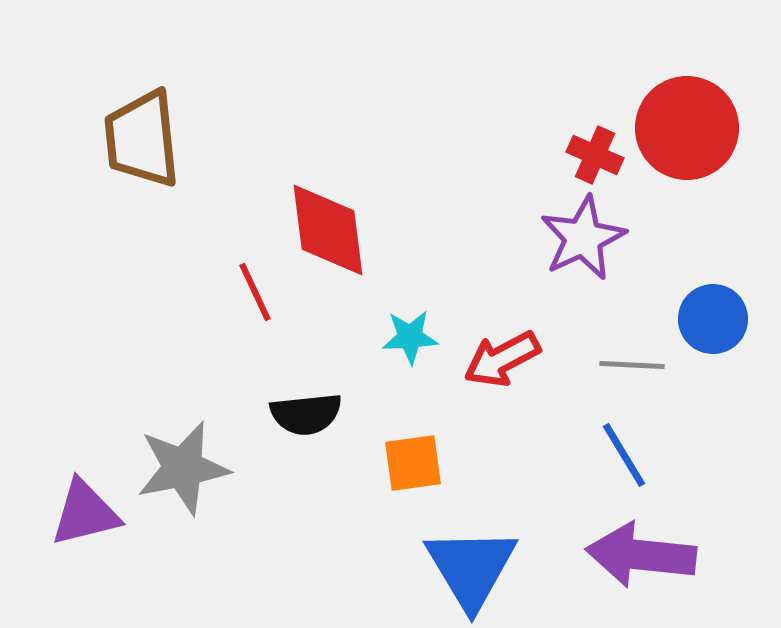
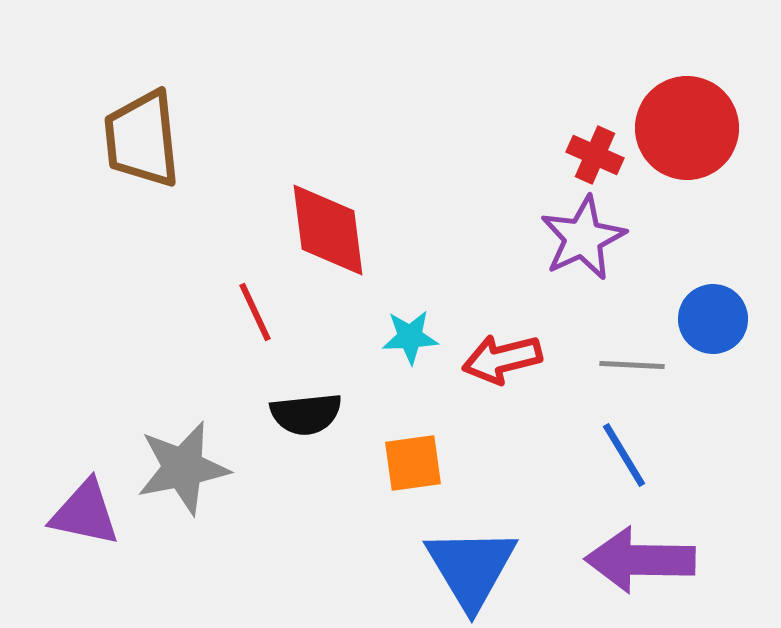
red line: moved 20 px down
red arrow: rotated 14 degrees clockwise
purple triangle: rotated 26 degrees clockwise
purple arrow: moved 1 px left, 5 px down; rotated 5 degrees counterclockwise
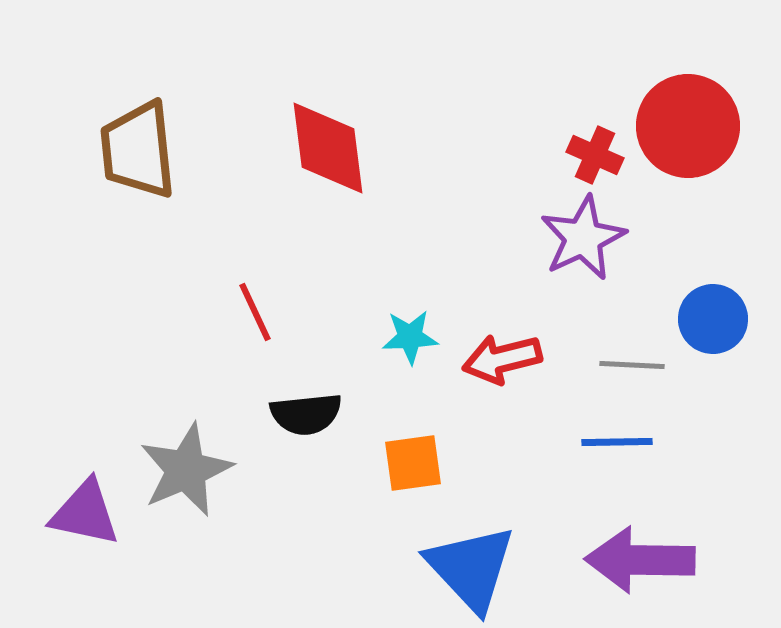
red circle: moved 1 px right, 2 px up
brown trapezoid: moved 4 px left, 11 px down
red diamond: moved 82 px up
blue line: moved 7 px left, 13 px up; rotated 60 degrees counterclockwise
gray star: moved 3 px right, 2 px down; rotated 12 degrees counterclockwise
blue triangle: rotated 12 degrees counterclockwise
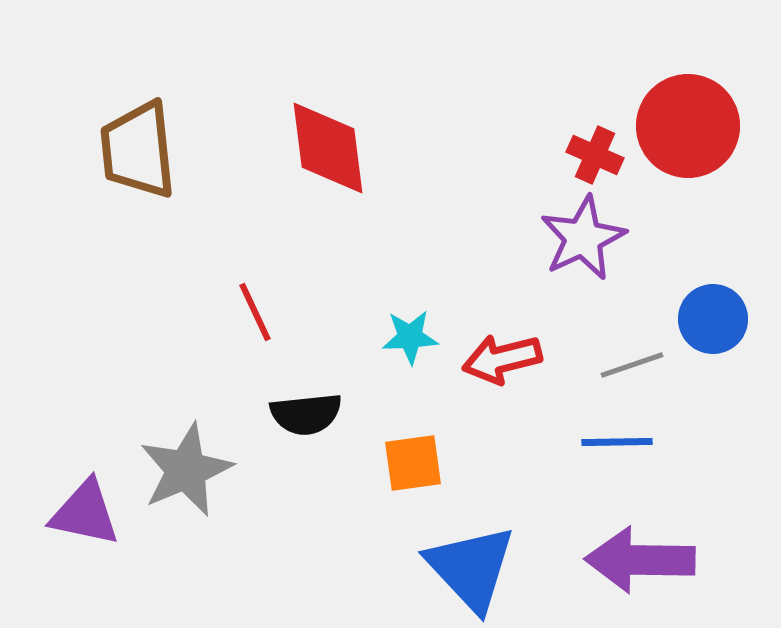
gray line: rotated 22 degrees counterclockwise
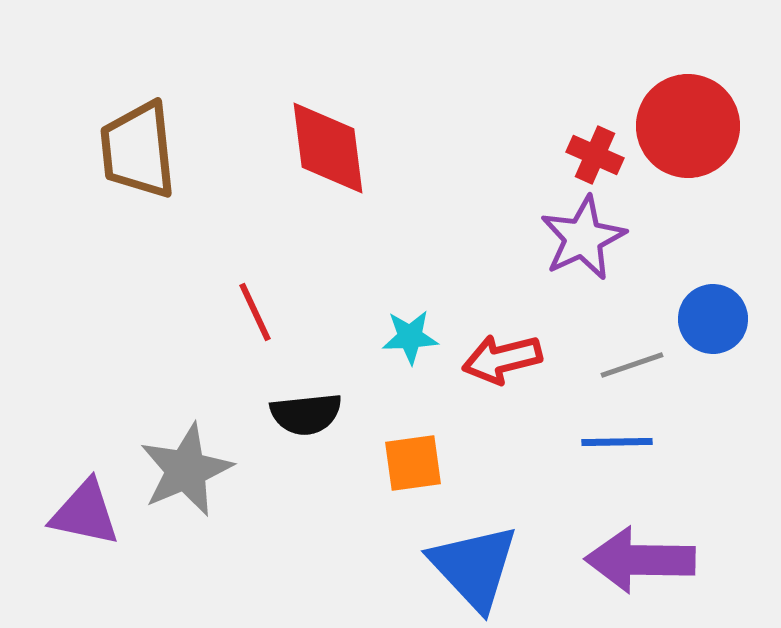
blue triangle: moved 3 px right, 1 px up
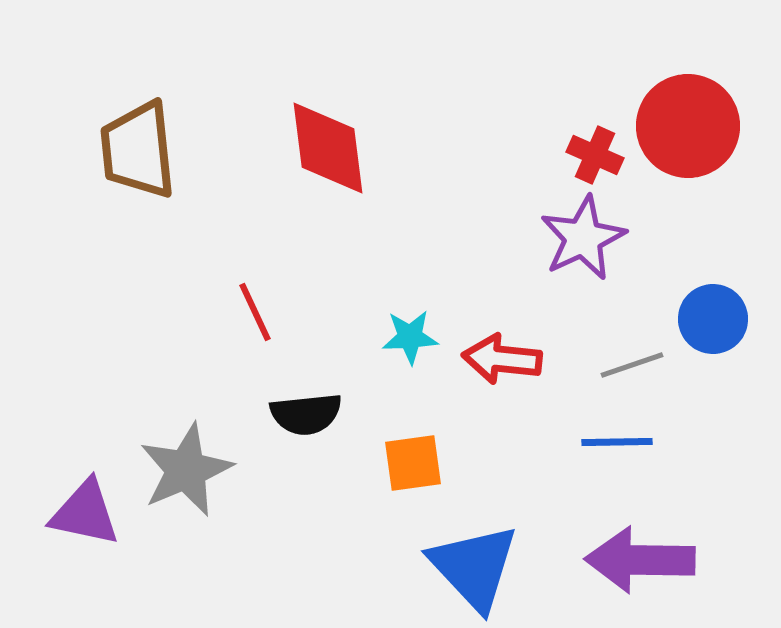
red arrow: rotated 20 degrees clockwise
